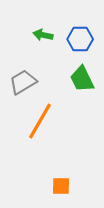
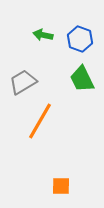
blue hexagon: rotated 20 degrees clockwise
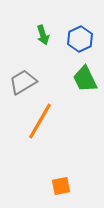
green arrow: rotated 120 degrees counterclockwise
blue hexagon: rotated 15 degrees clockwise
green trapezoid: moved 3 px right
orange square: rotated 12 degrees counterclockwise
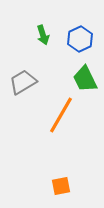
orange line: moved 21 px right, 6 px up
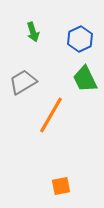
green arrow: moved 10 px left, 3 px up
orange line: moved 10 px left
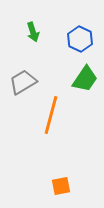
blue hexagon: rotated 10 degrees counterclockwise
green trapezoid: rotated 120 degrees counterclockwise
orange line: rotated 15 degrees counterclockwise
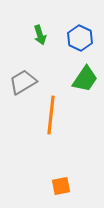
green arrow: moved 7 px right, 3 px down
blue hexagon: moved 1 px up
orange line: rotated 9 degrees counterclockwise
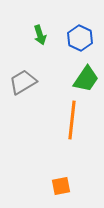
green trapezoid: moved 1 px right
orange line: moved 21 px right, 5 px down
